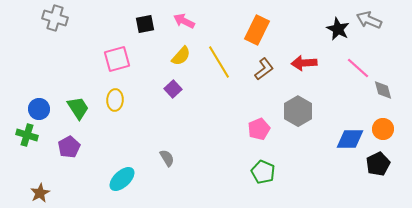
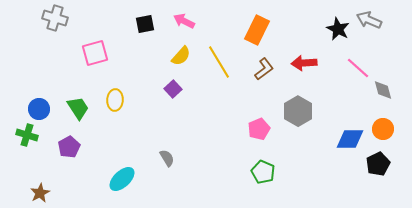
pink square: moved 22 px left, 6 px up
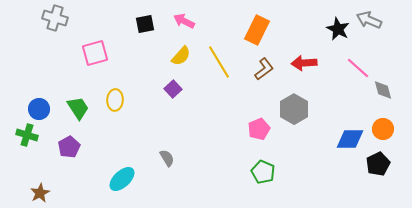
gray hexagon: moved 4 px left, 2 px up
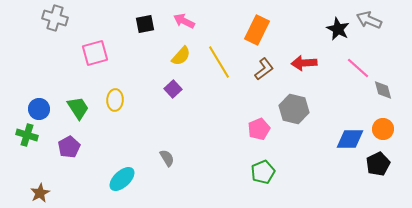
gray hexagon: rotated 16 degrees counterclockwise
green pentagon: rotated 25 degrees clockwise
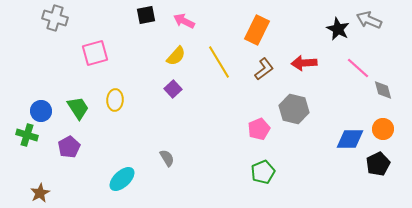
black square: moved 1 px right, 9 px up
yellow semicircle: moved 5 px left
blue circle: moved 2 px right, 2 px down
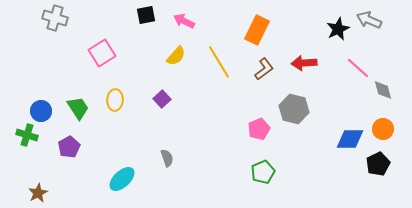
black star: rotated 20 degrees clockwise
pink square: moved 7 px right; rotated 16 degrees counterclockwise
purple square: moved 11 px left, 10 px down
gray semicircle: rotated 12 degrees clockwise
brown star: moved 2 px left
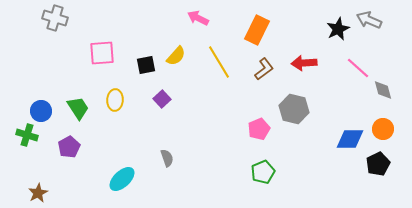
black square: moved 50 px down
pink arrow: moved 14 px right, 3 px up
pink square: rotated 28 degrees clockwise
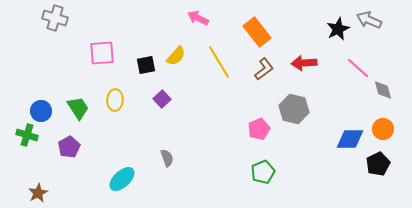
orange rectangle: moved 2 px down; rotated 64 degrees counterclockwise
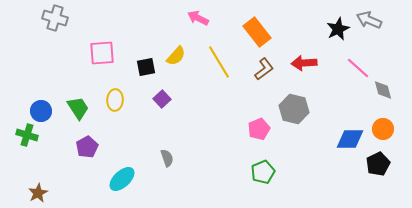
black square: moved 2 px down
purple pentagon: moved 18 px right
